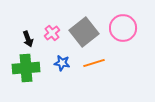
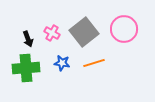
pink circle: moved 1 px right, 1 px down
pink cross: rotated 21 degrees counterclockwise
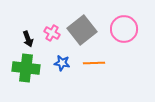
gray square: moved 2 px left, 2 px up
orange line: rotated 15 degrees clockwise
green cross: rotated 12 degrees clockwise
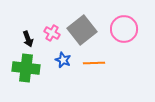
blue star: moved 1 px right, 3 px up; rotated 14 degrees clockwise
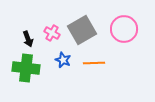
gray square: rotated 8 degrees clockwise
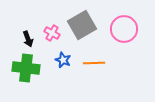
gray square: moved 5 px up
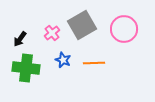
pink cross: rotated 21 degrees clockwise
black arrow: moved 8 px left; rotated 56 degrees clockwise
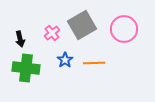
black arrow: rotated 49 degrees counterclockwise
blue star: moved 2 px right; rotated 14 degrees clockwise
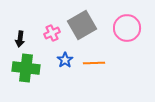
pink circle: moved 3 px right, 1 px up
pink cross: rotated 14 degrees clockwise
black arrow: rotated 21 degrees clockwise
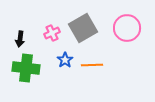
gray square: moved 1 px right, 3 px down
orange line: moved 2 px left, 2 px down
